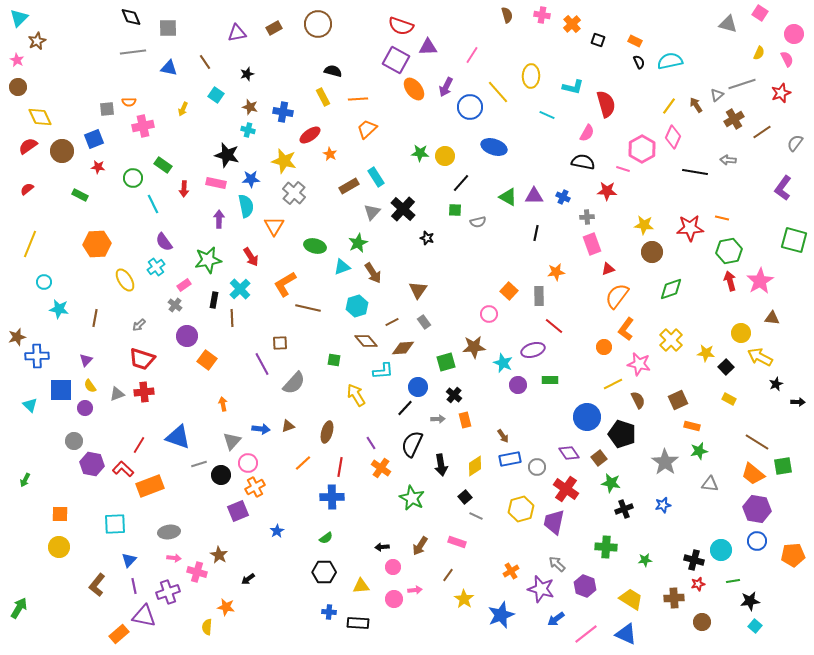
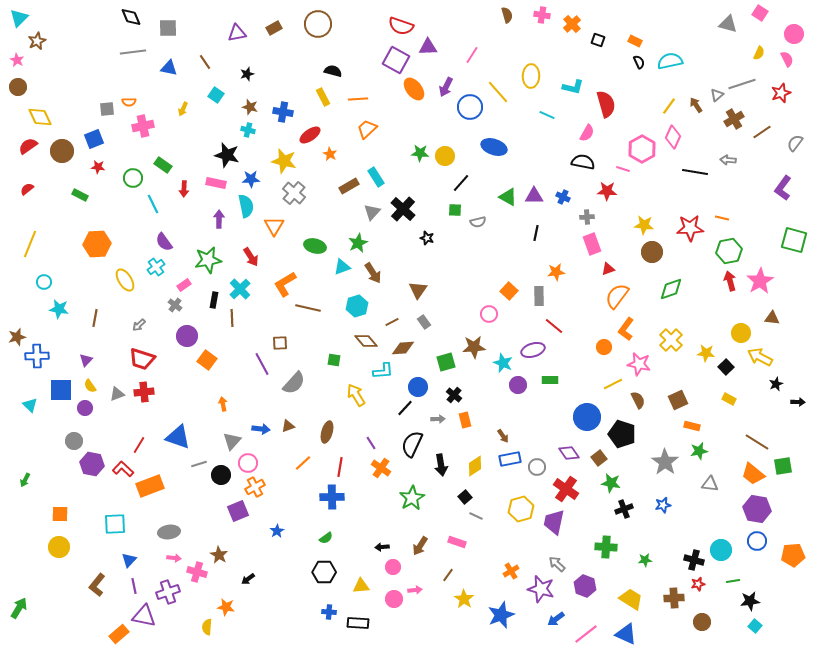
green star at (412, 498): rotated 15 degrees clockwise
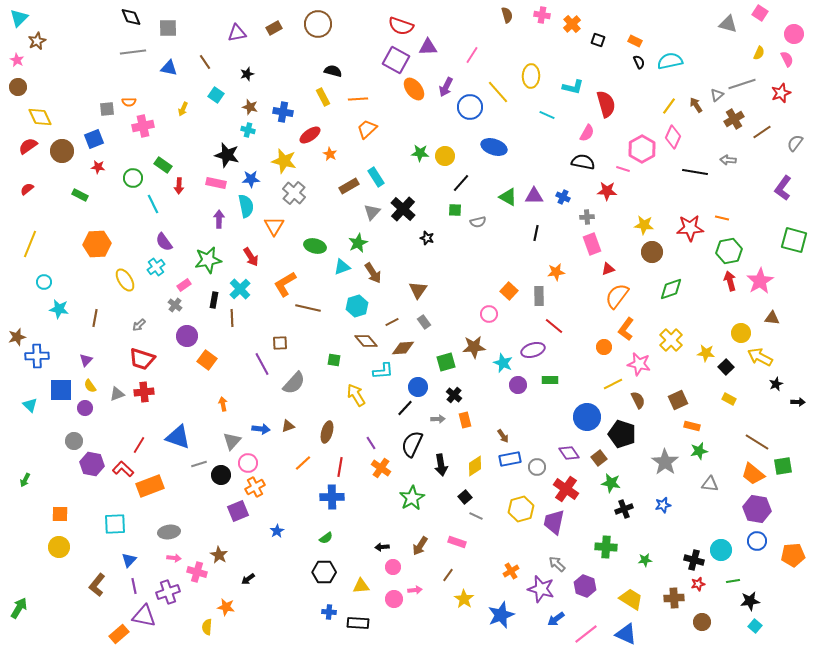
red arrow at (184, 189): moved 5 px left, 3 px up
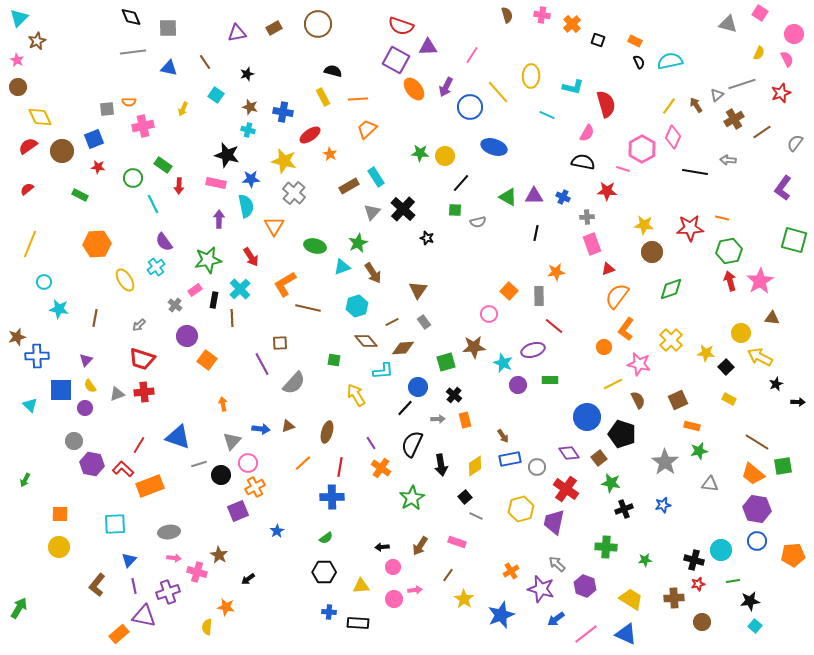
pink rectangle at (184, 285): moved 11 px right, 5 px down
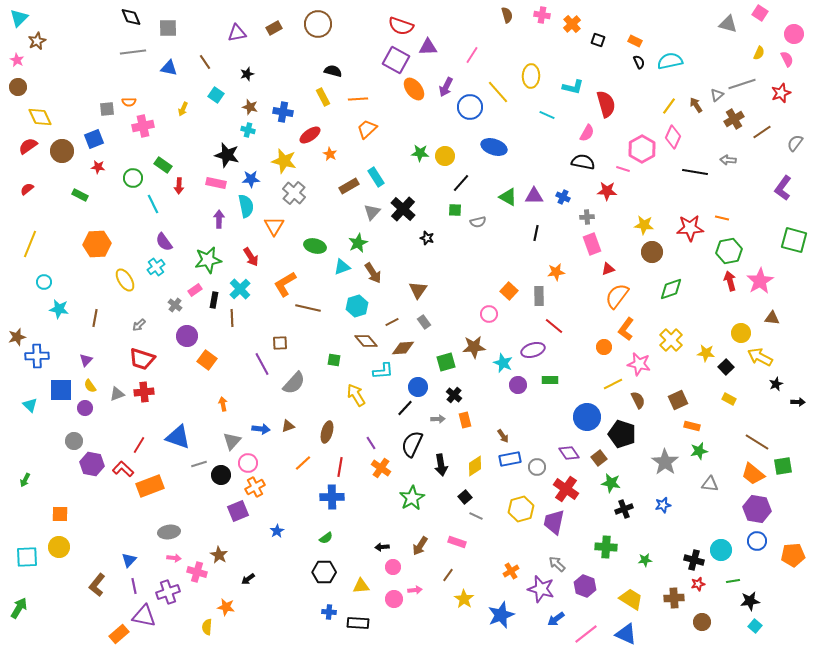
cyan square at (115, 524): moved 88 px left, 33 px down
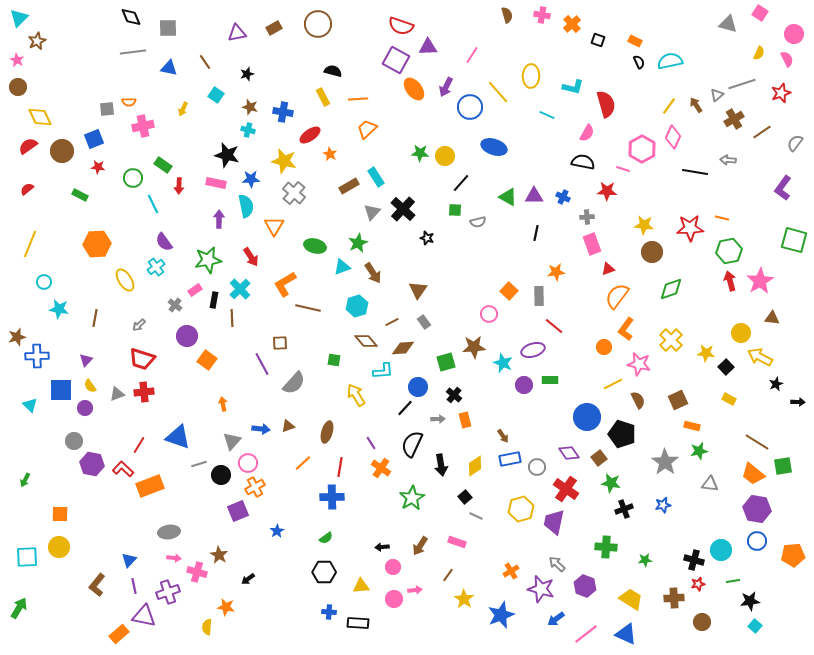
purple circle at (518, 385): moved 6 px right
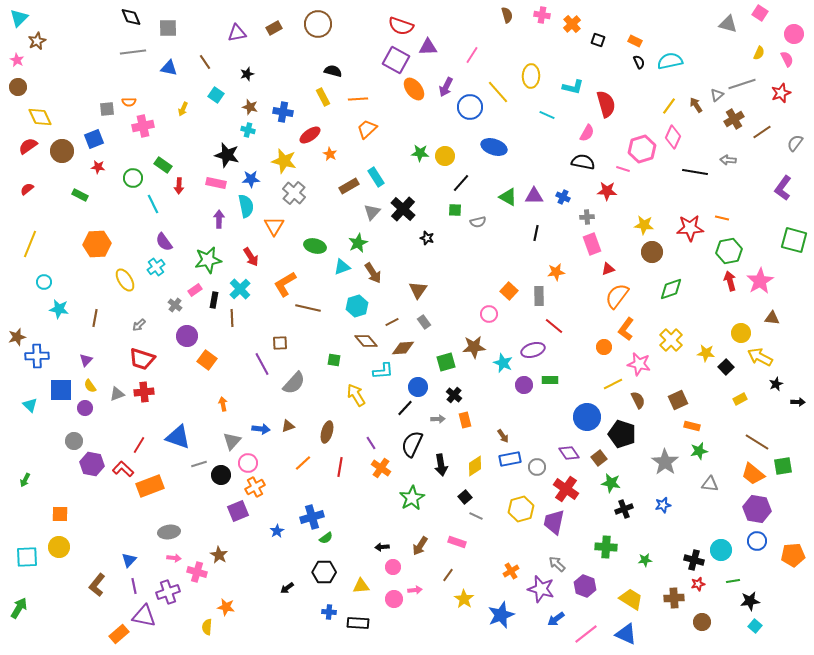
pink hexagon at (642, 149): rotated 12 degrees clockwise
yellow rectangle at (729, 399): moved 11 px right; rotated 56 degrees counterclockwise
blue cross at (332, 497): moved 20 px left, 20 px down; rotated 15 degrees counterclockwise
black arrow at (248, 579): moved 39 px right, 9 px down
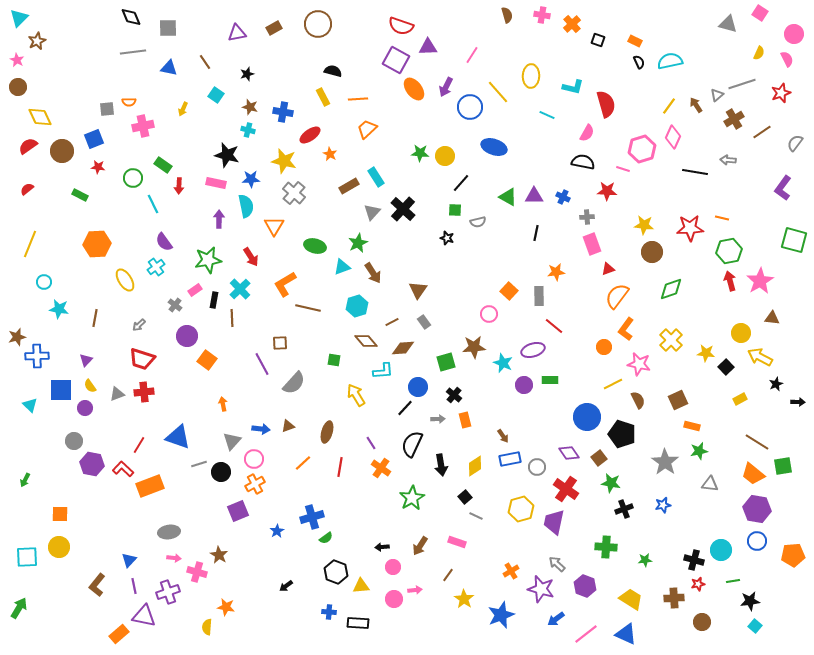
black star at (427, 238): moved 20 px right
pink circle at (248, 463): moved 6 px right, 4 px up
black circle at (221, 475): moved 3 px up
orange cross at (255, 487): moved 3 px up
black hexagon at (324, 572): moved 12 px right; rotated 20 degrees clockwise
black arrow at (287, 588): moved 1 px left, 2 px up
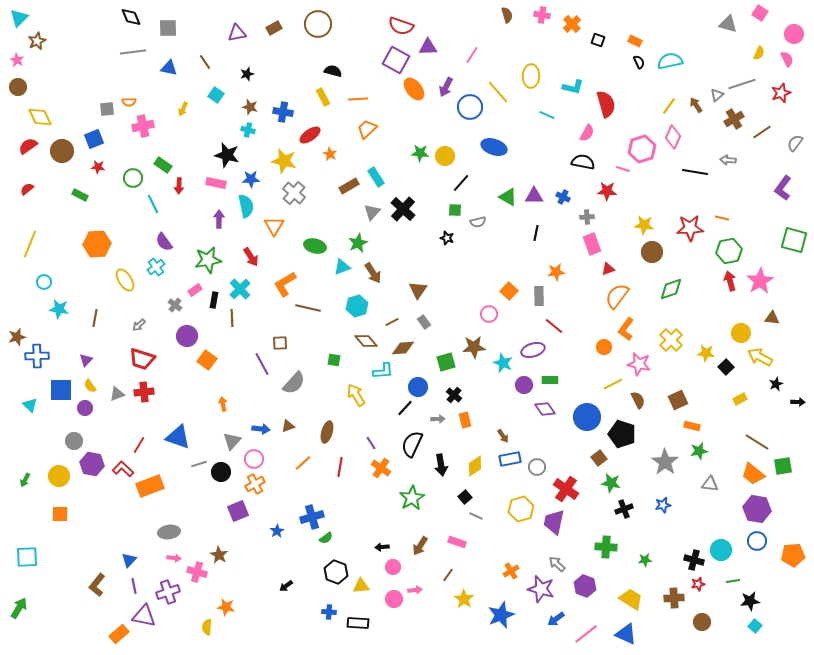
purple diamond at (569, 453): moved 24 px left, 44 px up
yellow circle at (59, 547): moved 71 px up
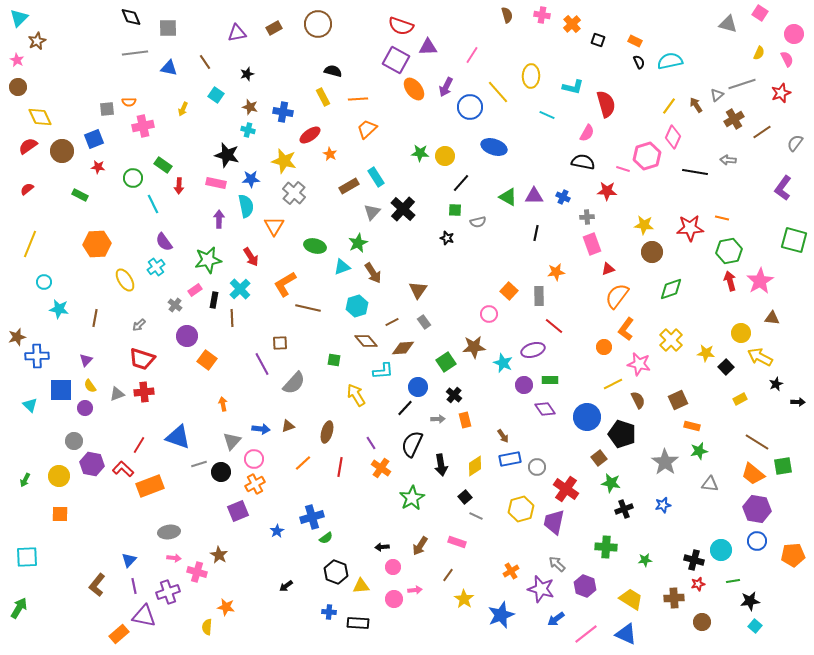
gray line at (133, 52): moved 2 px right, 1 px down
pink hexagon at (642, 149): moved 5 px right, 7 px down
green square at (446, 362): rotated 18 degrees counterclockwise
